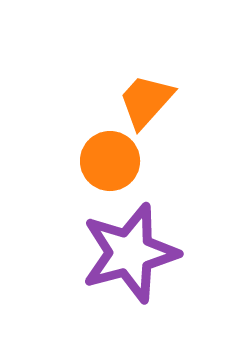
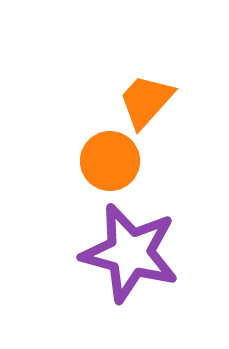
purple star: rotated 30 degrees clockwise
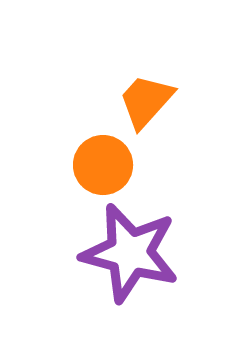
orange circle: moved 7 px left, 4 px down
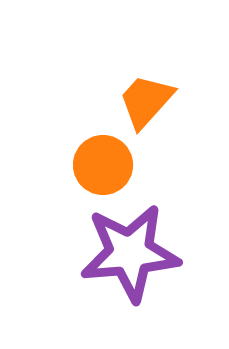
purple star: rotated 20 degrees counterclockwise
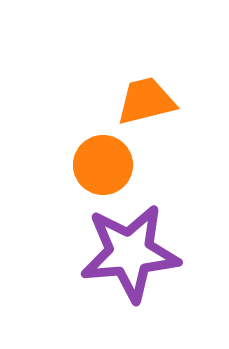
orange trapezoid: rotated 34 degrees clockwise
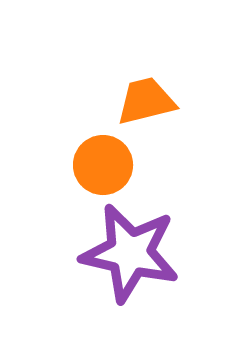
purple star: rotated 18 degrees clockwise
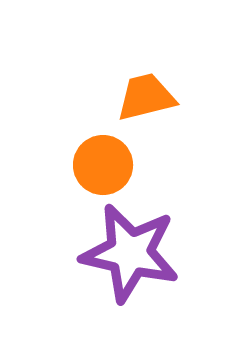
orange trapezoid: moved 4 px up
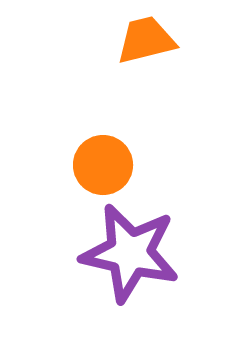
orange trapezoid: moved 57 px up
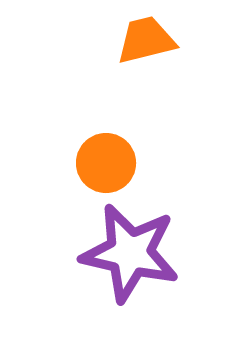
orange circle: moved 3 px right, 2 px up
